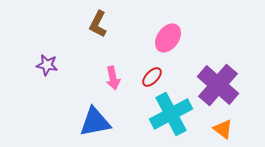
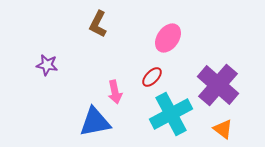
pink arrow: moved 2 px right, 14 px down
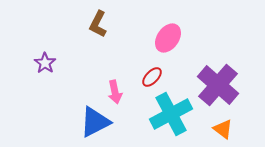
purple star: moved 2 px left, 2 px up; rotated 25 degrees clockwise
blue triangle: rotated 16 degrees counterclockwise
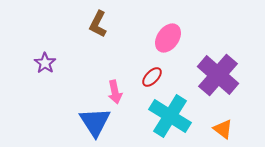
purple cross: moved 10 px up
cyan cross: moved 1 px left, 2 px down; rotated 30 degrees counterclockwise
blue triangle: rotated 36 degrees counterclockwise
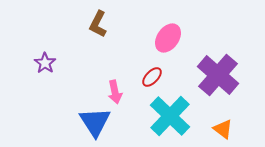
cyan cross: rotated 12 degrees clockwise
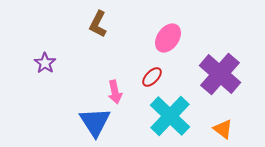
purple cross: moved 2 px right, 1 px up
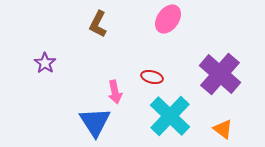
pink ellipse: moved 19 px up
red ellipse: rotated 60 degrees clockwise
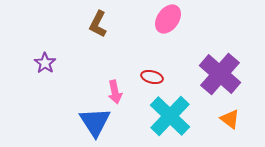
orange triangle: moved 7 px right, 10 px up
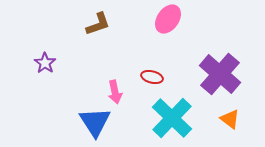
brown L-shape: rotated 136 degrees counterclockwise
cyan cross: moved 2 px right, 2 px down
